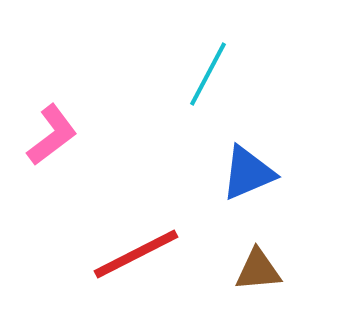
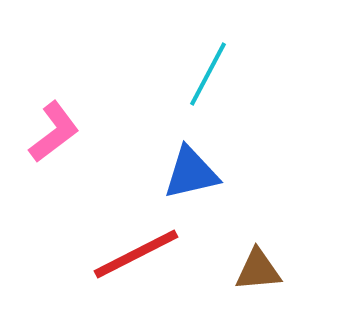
pink L-shape: moved 2 px right, 3 px up
blue triangle: moved 57 px left; rotated 10 degrees clockwise
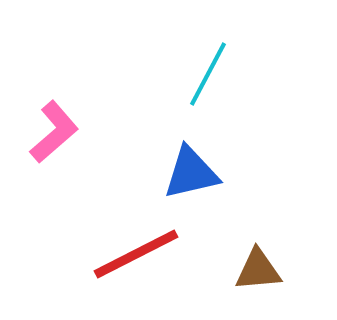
pink L-shape: rotated 4 degrees counterclockwise
